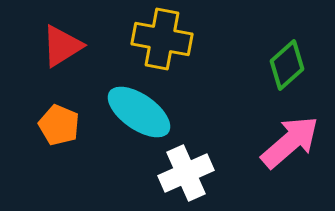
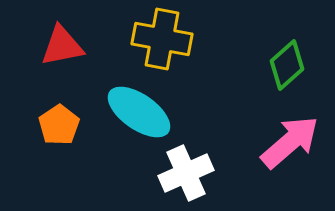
red triangle: rotated 21 degrees clockwise
orange pentagon: rotated 15 degrees clockwise
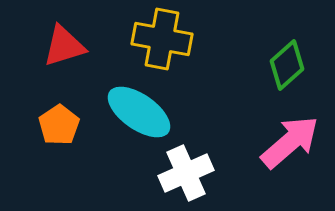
red triangle: moved 2 px right; rotated 6 degrees counterclockwise
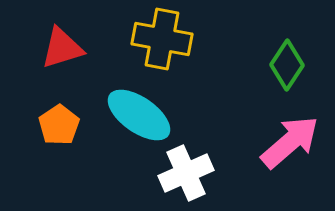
red triangle: moved 2 px left, 2 px down
green diamond: rotated 15 degrees counterclockwise
cyan ellipse: moved 3 px down
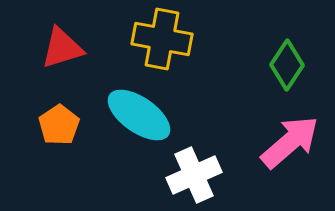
white cross: moved 8 px right, 2 px down
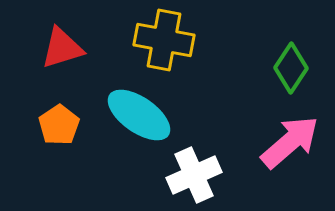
yellow cross: moved 2 px right, 1 px down
green diamond: moved 4 px right, 3 px down
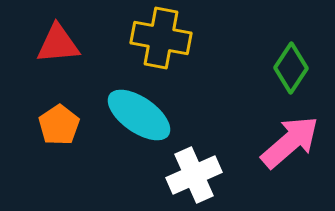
yellow cross: moved 3 px left, 2 px up
red triangle: moved 4 px left, 4 px up; rotated 12 degrees clockwise
